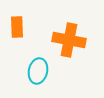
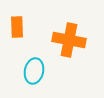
cyan ellipse: moved 4 px left
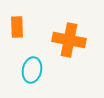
cyan ellipse: moved 2 px left, 1 px up
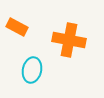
orange rectangle: rotated 60 degrees counterclockwise
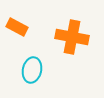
orange cross: moved 3 px right, 3 px up
